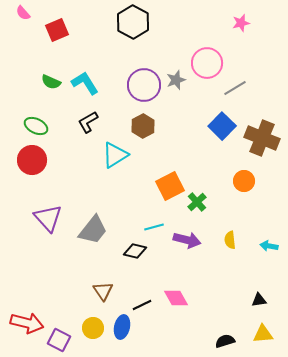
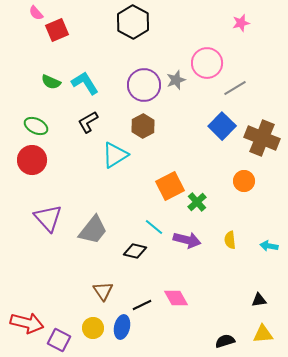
pink semicircle: moved 13 px right
cyan line: rotated 54 degrees clockwise
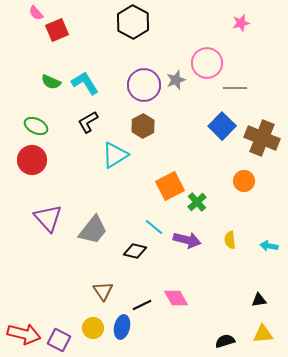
gray line: rotated 30 degrees clockwise
red arrow: moved 3 px left, 11 px down
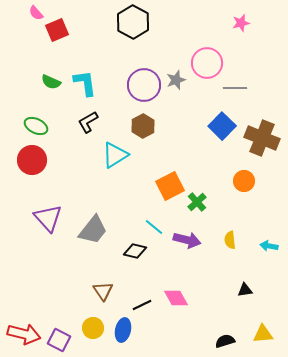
cyan L-shape: rotated 24 degrees clockwise
black triangle: moved 14 px left, 10 px up
blue ellipse: moved 1 px right, 3 px down
